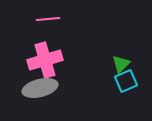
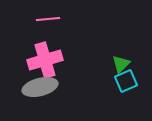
gray ellipse: moved 1 px up
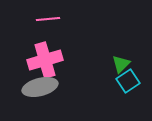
cyan square: moved 2 px right; rotated 10 degrees counterclockwise
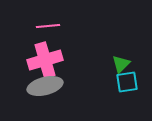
pink line: moved 7 px down
cyan square: moved 1 px left, 1 px down; rotated 25 degrees clockwise
gray ellipse: moved 5 px right, 1 px up
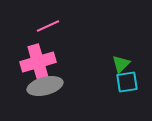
pink line: rotated 20 degrees counterclockwise
pink cross: moved 7 px left, 2 px down
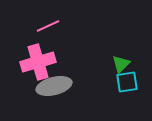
gray ellipse: moved 9 px right
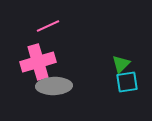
gray ellipse: rotated 12 degrees clockwise
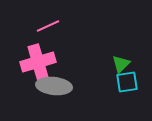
gray ellipse: rotated 8 degrees clockwise
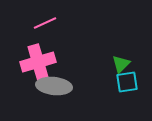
pink line: moved 3 px left, 3 px up
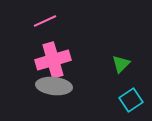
pink line: moved 2 px up
pink cross: moved 15 px right, 2 px up
cyan square: moved 4 px right, 18 px down; rotated 25 degrees counterclockwise
